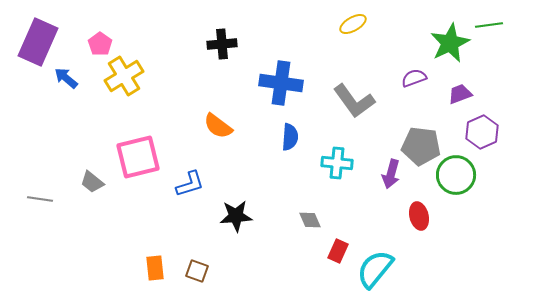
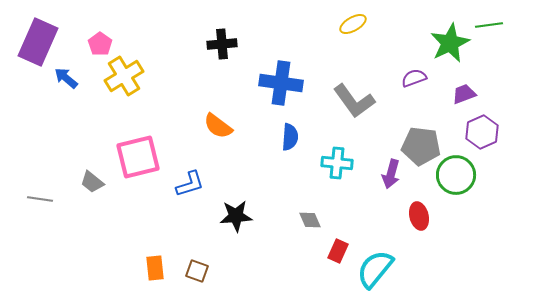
purple trapezoid: moved 4 px right
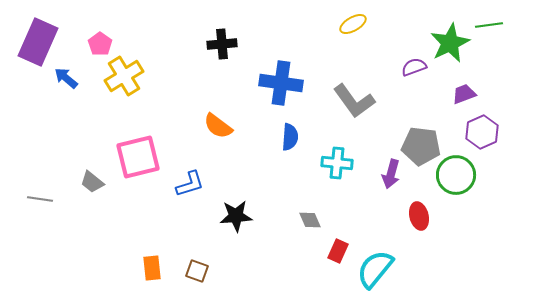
purple semicircle: moved 11 px up
orange rectangle: moved 3 px left
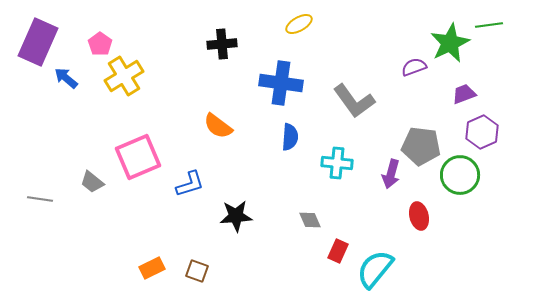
yellow ellipse: moved 54 px left
pink square: rotated 9 degrees counterclockwise
green circle: moved 4 px right
orange rectangle: rotated 70 degrees clockwise
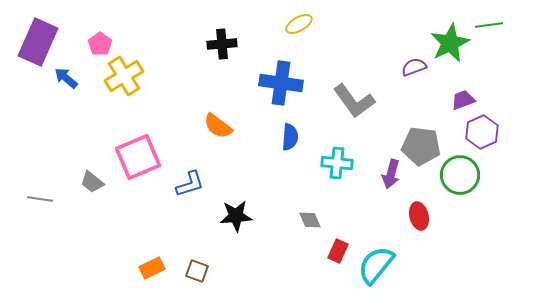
purple trapezoid: moved 1 px left, 6 px down
cyan semicircle: moved 1 px right, 4 px up
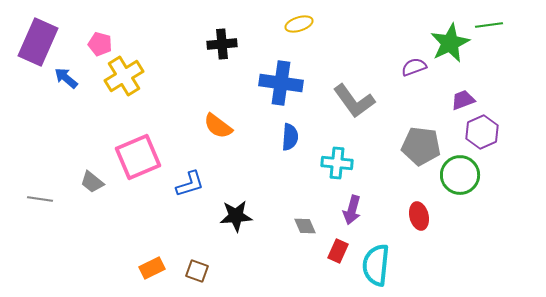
yellow ellipse: rotated 12 degrees clockwise
pink pentagon: rotated 20 degrees counterclockwise
purple arrow: moved 39 px left, 36 px down
gray diamond: moved 5 px left, 6 px down
cyan semicircle: rotated 33 degrees counterclockwise
